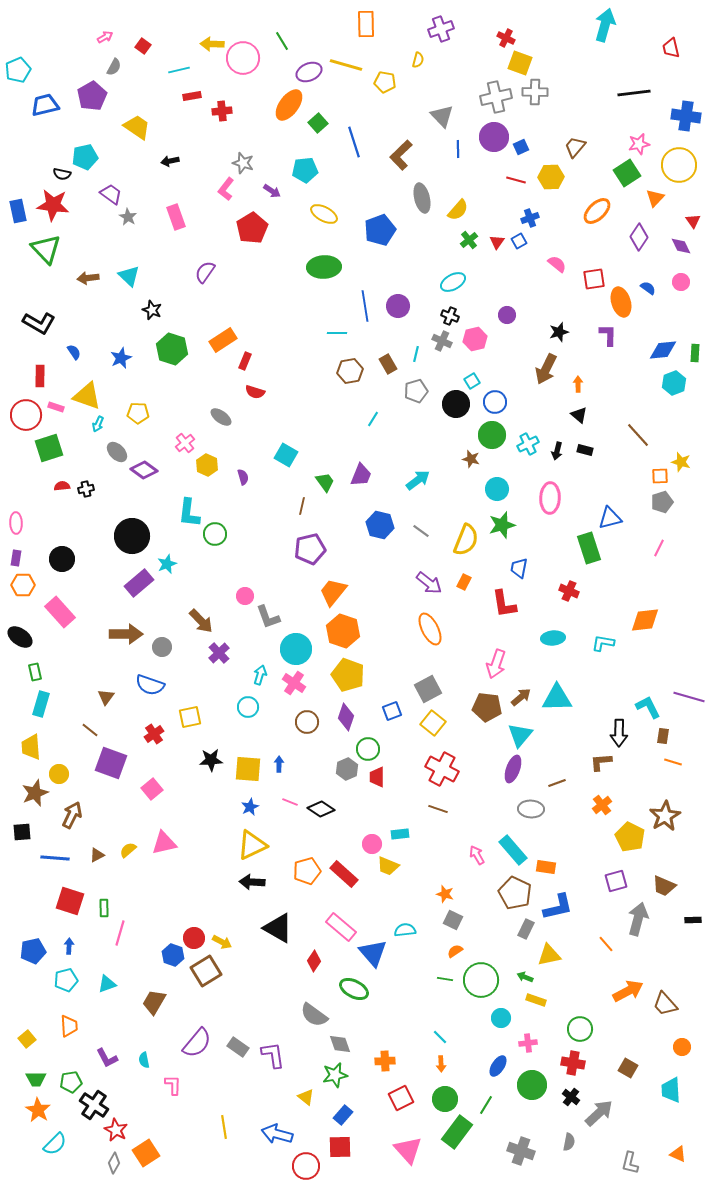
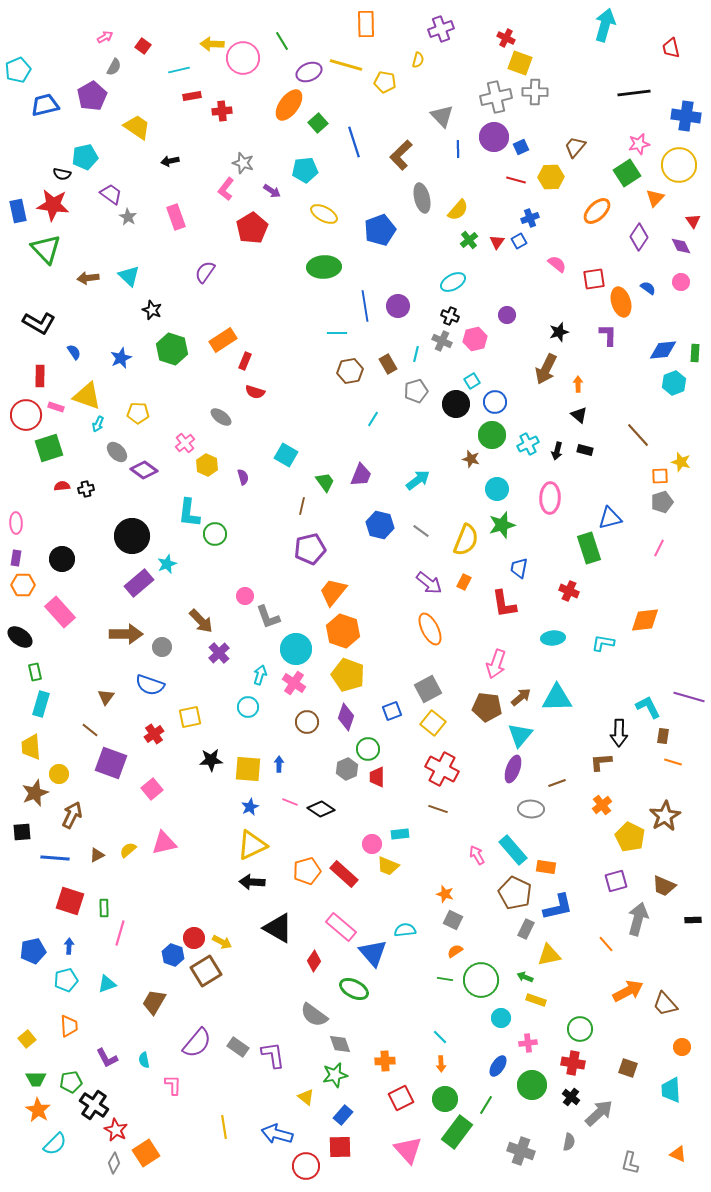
brown square at (628, 1068): rotated 12 degrees counterclockwise
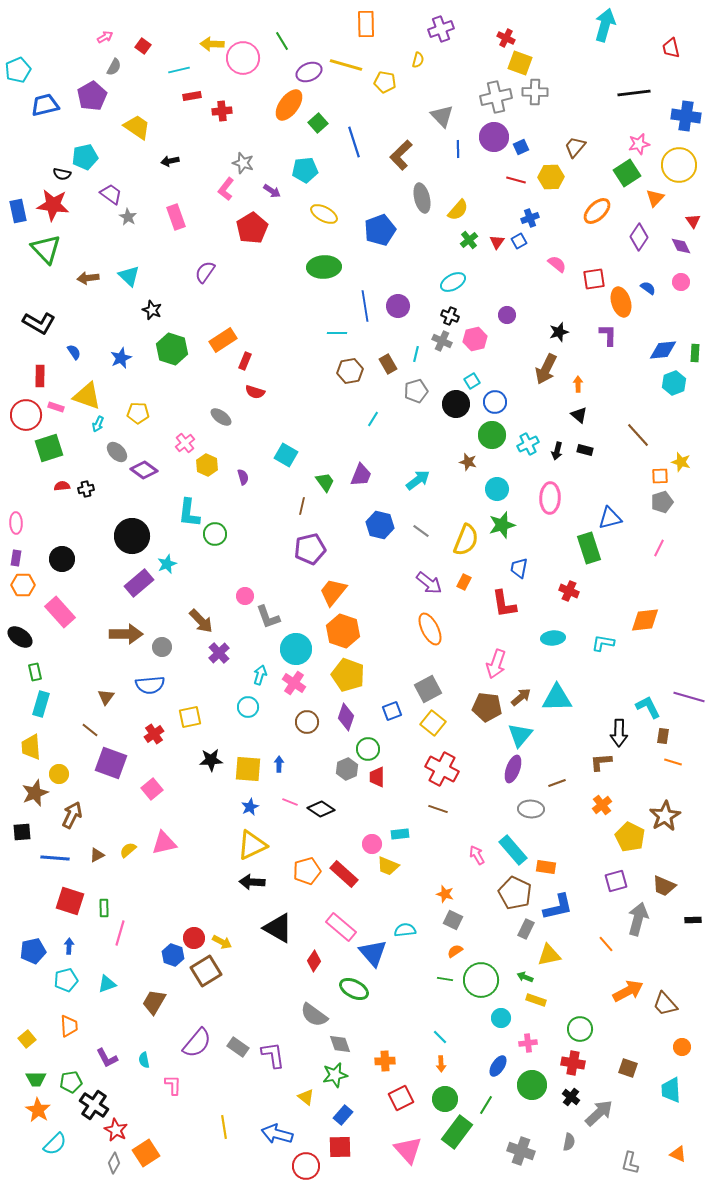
brown star at (471, 459): moved 3 px left, 3 px down
blue semicircle at (150, 685): rotated 24 degrees counterclockwise
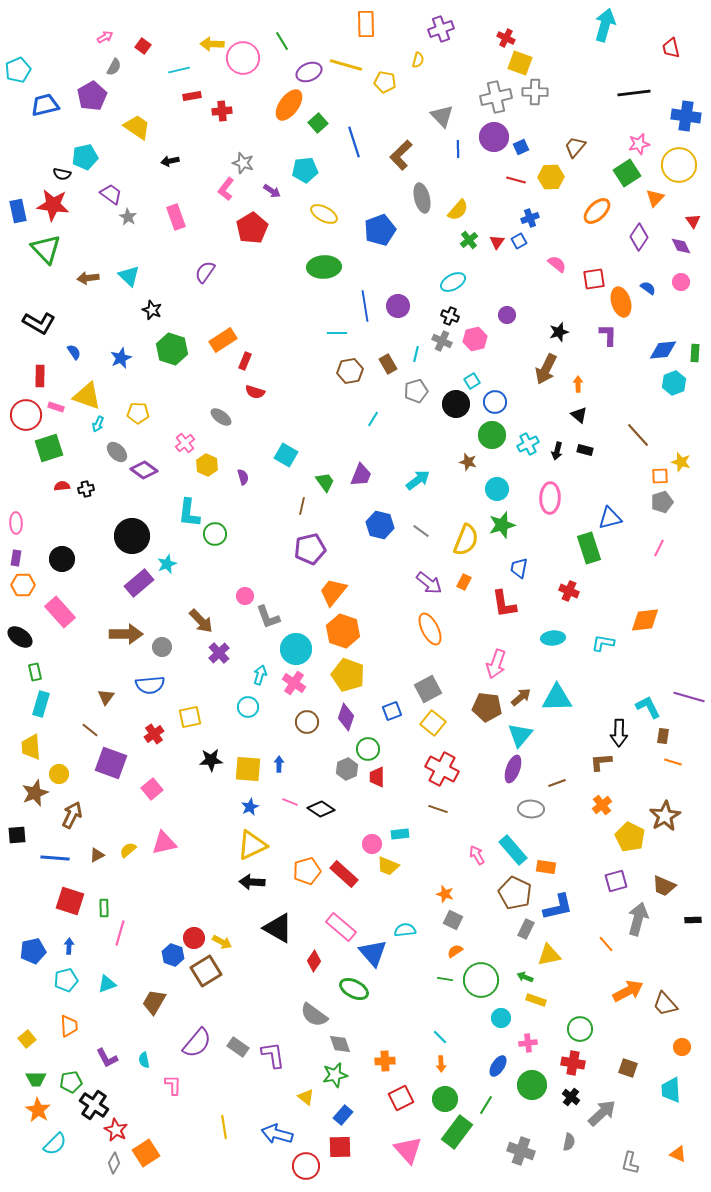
black square at (22, 832): moved 5 px left, 3 px down
gray arrow at (599, 1113): moved 3 px right
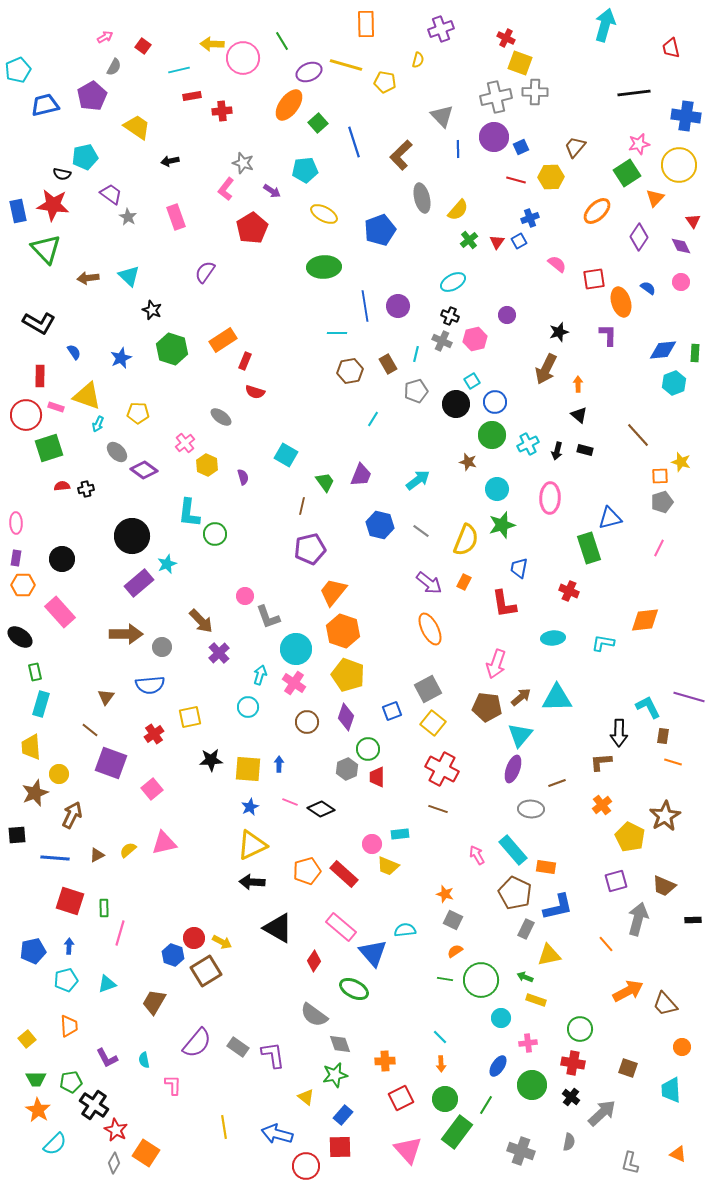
orange square at (146, 1153): rotated 24 degrees counterclockwise
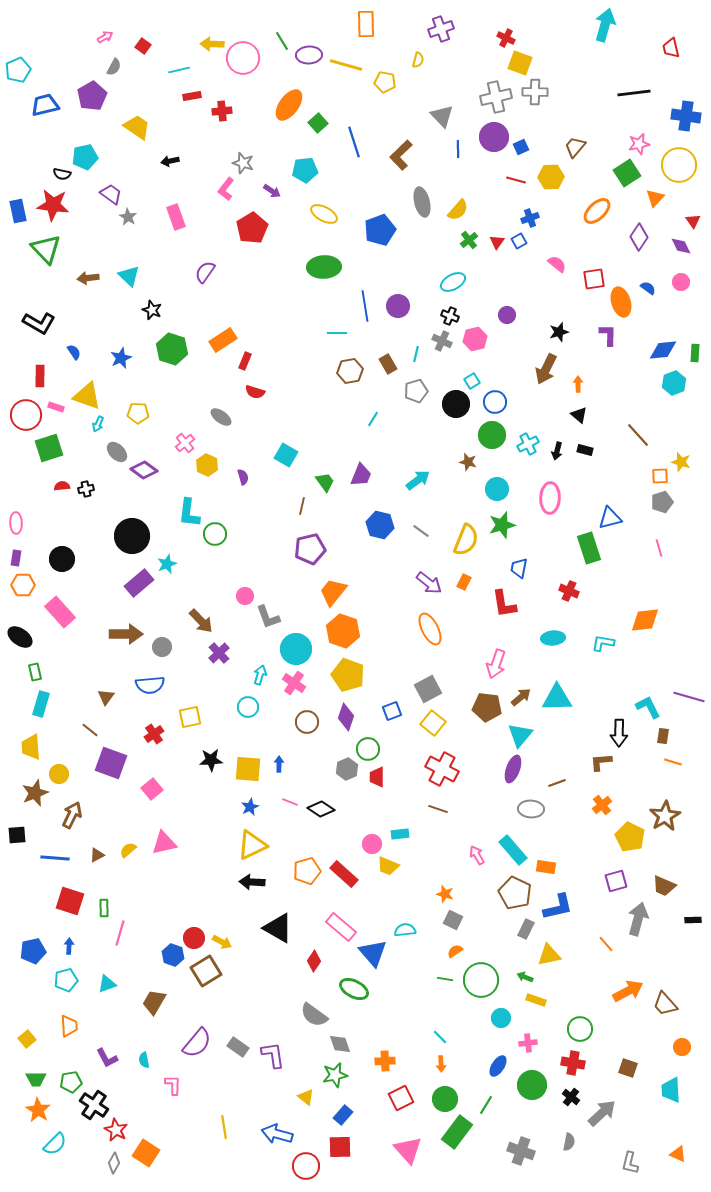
purple ellipse at (309, 72): moved 17 px up; rotated 20 degrees clockwise
gray ellipse at (422, 198): moved 4 px down
pink line at (659, 548): rotated 42 degrees counterclockwise
